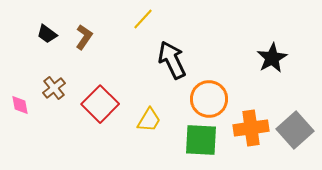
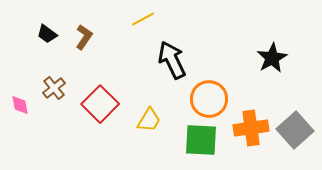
yellow line: rotated 20 degrees clockwise
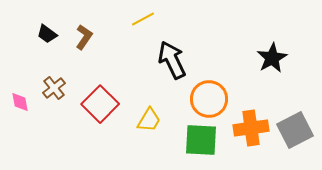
pink diamond: moved 3 px up
gray square: rotated 15 degrees clockwise
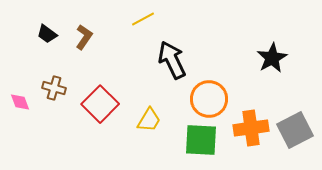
brown cross: rotated 35 degrees counterclockwise
pink diamond: rotated 10 degrees counterclockwise
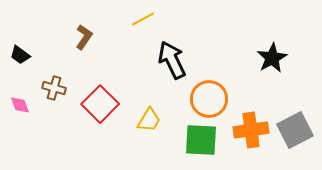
black trapezoid: moved 27 px left, 21 px down
pink diamond: moved 3 px down
orange cross: moved 2 px down
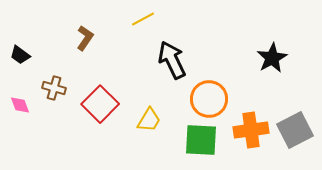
brown L-shape: moved 1 px right, 1 px down
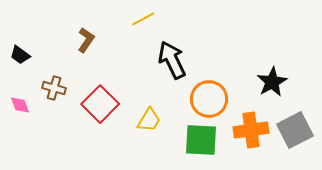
brown L-shape: moved 1 px right, 2 px down
black star: moved 24 px down
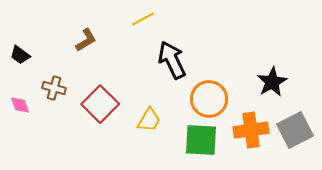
brown L-shape: rotated 25 degrees clockwise
